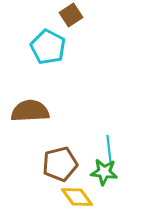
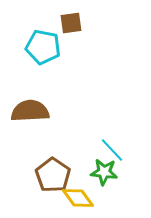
brown square: moved 8 px down; rotated 25 degrees clockwise
cyan pentagon: moved 5 px left; rotated 16 degrees counterclockwise
cyan line: moved 3 px right, 1 px down; rotated 36 degrees counterclockwise
brown pentagon: moved 7 px left, 11 px down; rotated 24 degrees counterclockwise
yellow diamond: moved 1 px right, 1 px down
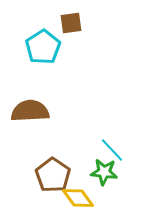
cyan pentagon: rotated 28 degrees clockwise
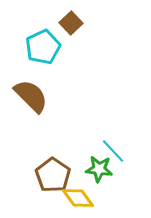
brown square: rotated 35 degrees counterclockwise
cyan pentagon: rotated 8 degrees clockwise
brown semicircle: moved 1 px right, 15 px up; rotated 48 degrees clockwise
cyan line: moved 1 px right, 1 px down
green star: moved 5 px left, 3 px up
